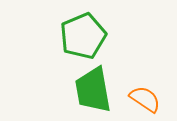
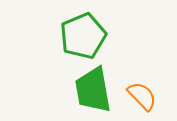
orange semicircle: moved 3 px left, 3 px up; rotated 12 degrees clockwise
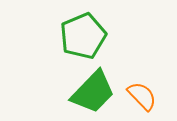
green trapezoid: moved 2 px down; rotated 126 degrees counterclockwise
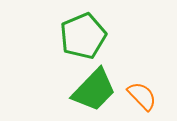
green trapezoid: moved 1 px right, 2 px up
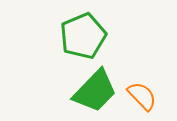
green trapezoid: moved 1 px right, 1 px down
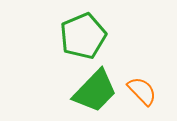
orange semicircle: moved 5 px up
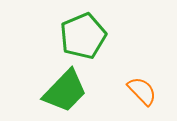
green trapezoid: moved 30 px left
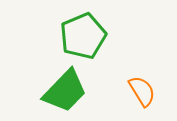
orange semicircle: rotated 12 degrees clockwise
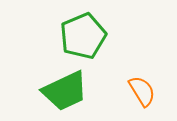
green trapezoid: rotated 21 degrees clockwise
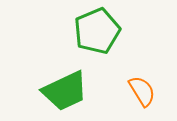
green pentagon: moved 14 px right, 5 px up
